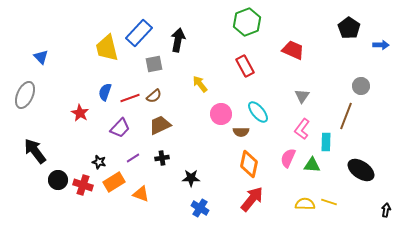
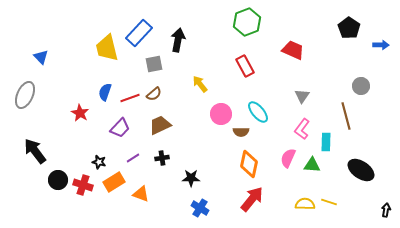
brown semicircle at (154, 96): moved 2 px up
brown line at (346, 116): rotated 36 degrees counterclockwise
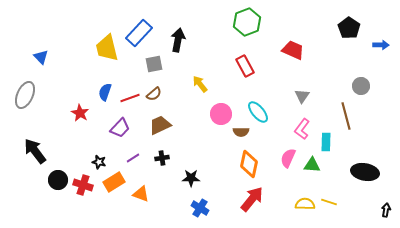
black ellipse at (361, 170): moved 4 px right, 2 px down; rotated 24 degrees counterclockwise
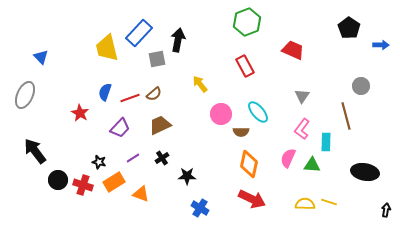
gray square at (154, 64): moved 3 px right, 5 px up
black cross at (162, 158): rotated 24 degrees counterclockwise
black star at (191, 178): moved 4 px left, 2 px up
red arrow at (252, 199): rotated 76 degrees clockwise
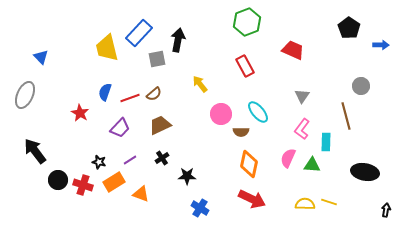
purple line at (133, 158): moved 3 px left, 2 px down
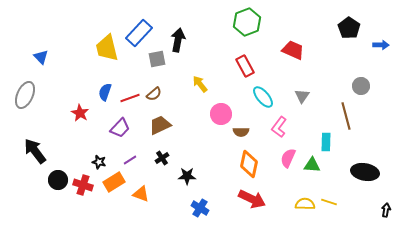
cyan ellipse at (258, 112): moved 5 px right, 15 px up
pink L-shape at (302, 129): moved 23 px left, 2 px up
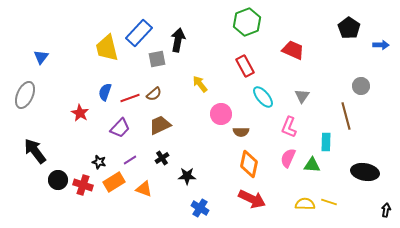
blue triangle at (41, 57): rotated 21 degrees clockwise
pink L-shape at (279, 127): moved 10 px right; rotated 15 degrees counterclockwise
orange triangle at (141, 194): moved 3 px right, 5 px up
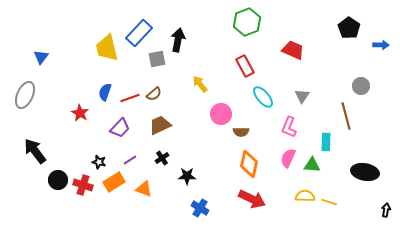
yellow semicircle at (305, 204): moved 8 px up
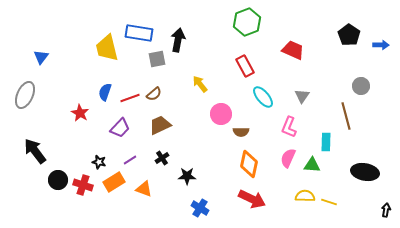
black pentagon at (349, 28): moved 7 px down
blue rectangle at (139, 33): rotated 56 degrees clockwise
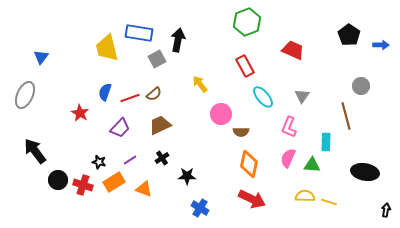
gray square at (157, 59): rotated 18 degrees counterclockwise
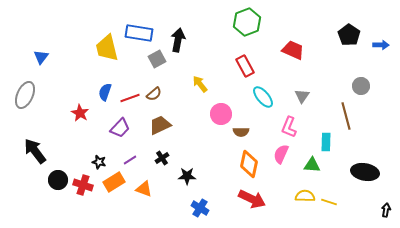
pink semicircle at (288, 158): moved 7 px left, 4 px up
